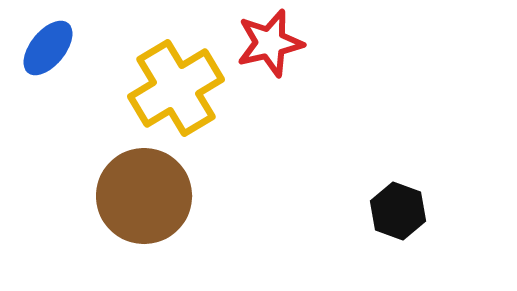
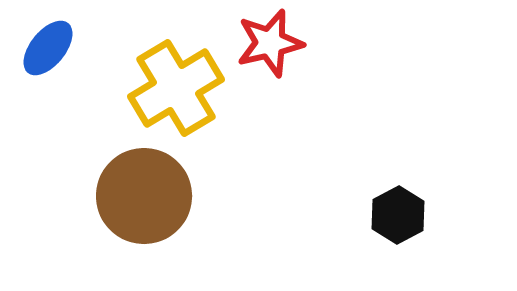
black hexagon: moved 4 px down; rotated 12 degrees clockwise
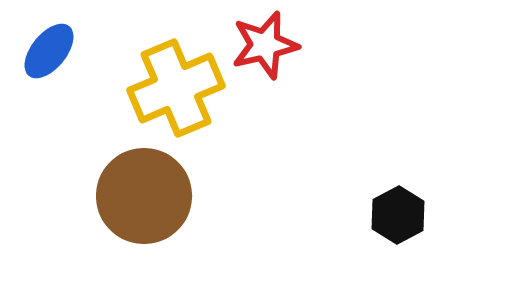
red star: moved 5 px left, 2 px down
blue ellipse: moved 1 px right, 3 px down
yellow cross: rotated 8 degrees clockwise
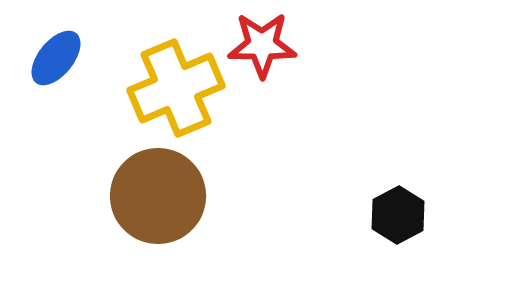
red star: moved 3 px left; rotated 14 degrees clockwise
blue ellipse: moved 7 px right, 7 px down
brown circle: moved 14 px right
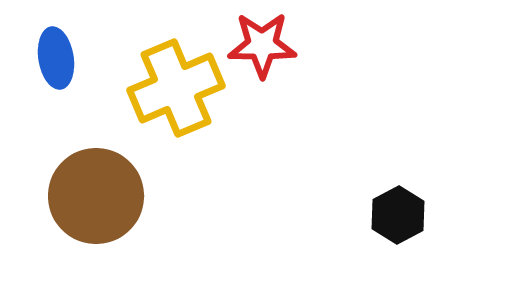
blue ellipse: rotated 48 degrees counterclockwise
brown circle: moved 62 px left
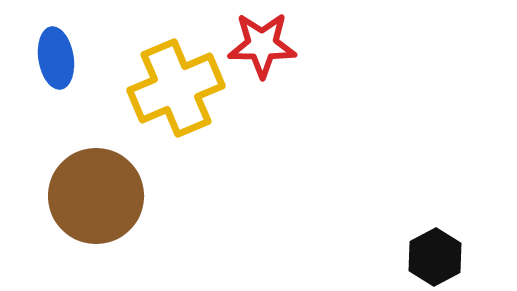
black hexagon: moved 37 px right, 42 px down
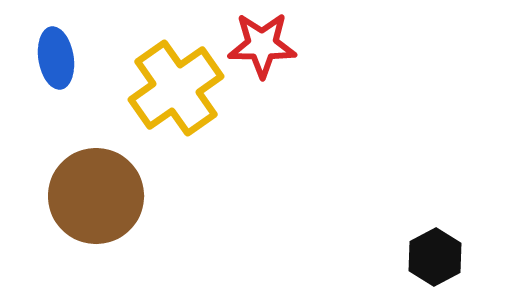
yellow cross: rotated 12 degrees counterclockwise
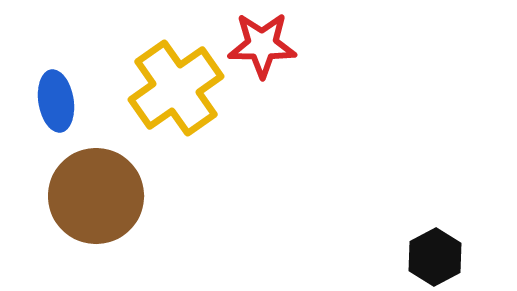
blue ellipse: moved 43 px down
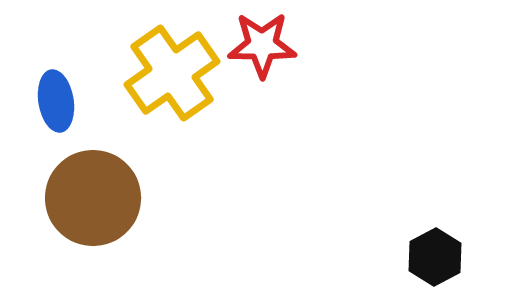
yellow cross: moved 4 px left, 15 px up
brown circle: moved 3 px left, 2 px down
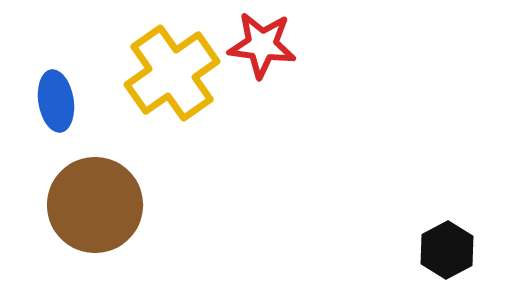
red star: rotated 6 degrees clockwise
brown circle: moved 2 px right, 7 px down
black hexagon: moved 12 px right, 7 px up
